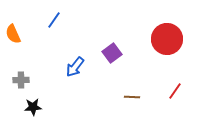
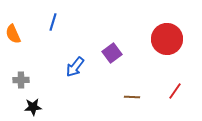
blue line: moved 1 px left, 2 px down; rotated 18 degrees counterclockwise
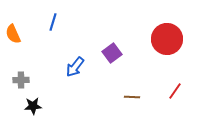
black star: moved 1 px up
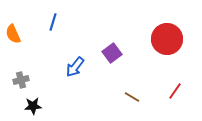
gray cross: rotated 14 degrees counterclockwise
brown line: rotated 28 degrees clockwise
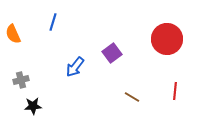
red line: rotated 30 degrees counterclockwise
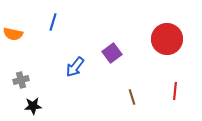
orange semicircle: rotated 54 degrees counterclockwise
brown line: rotated 42 degrees clockwise
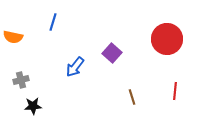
orange semicircle: moved 3 px down
purple square: rotated 12 degrees counterclockwise
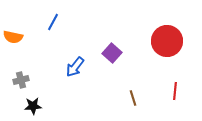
blue line: rotated 12 degrees clockwise
red circle: moved 2 px down
brown line: moved 1 px right, 1 px down
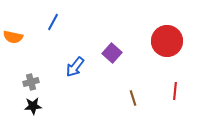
gray cross: moved 10 px right, 2 px down
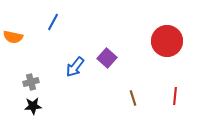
purple square: moved 5 px left, 5 px down
red line: moved 5 px down
